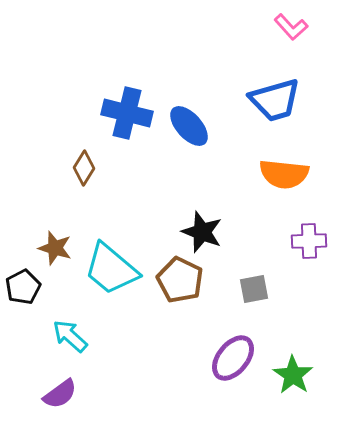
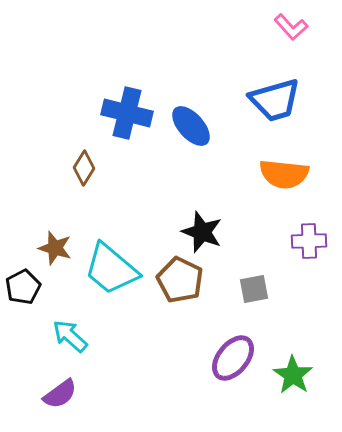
blue ellipse: moved 2 px right
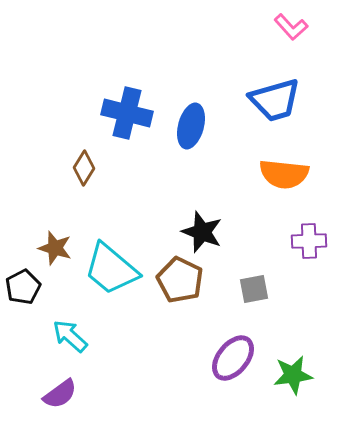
blue ellipse: rotated 57 degrees clockwise
green star: rotated 30 degrees clockwise
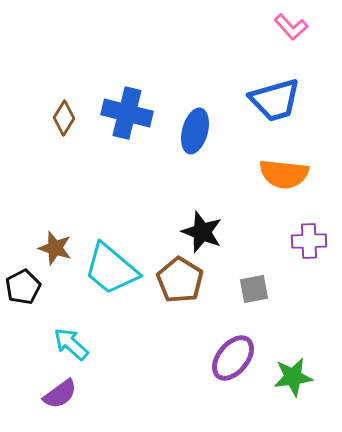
blue ellipse: moved 4 px right, 5 px down
brown diamond: moved 20 px left, 50 px up
brown pentagon: rotated 6 degrees clockwise
cyan arrow: moved 1 px right, 8 px down
green star: moved 2 px down
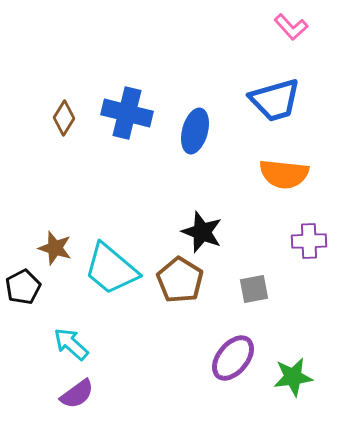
purple semicircle: moved 17 px right
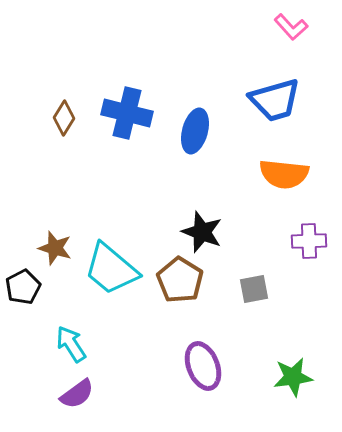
cyan arrow: rotated 15 degrees clockwise
purple ellipse: moved 30 px left, 8 px down; rotated 60 degrees counterclockwise
